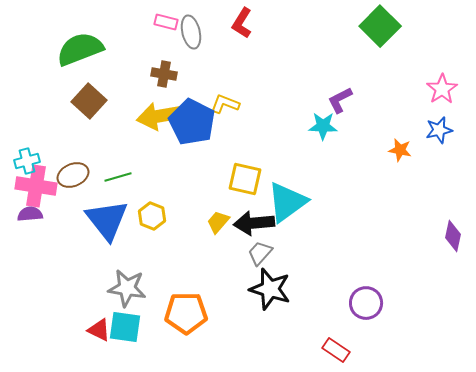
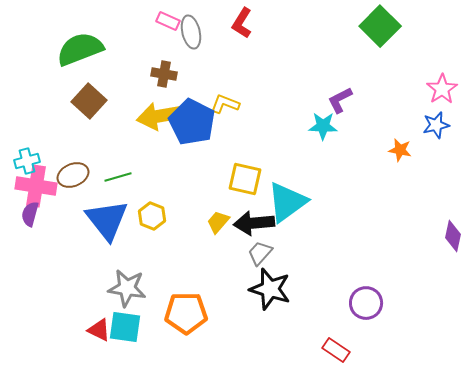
pink rectangle: moved 2 px right, 1 px up; rotated 10 degrees clockwise
blue star: moved 3 px left, 5 px up
purple semicircle: rotated 70 degrees counterclockwise
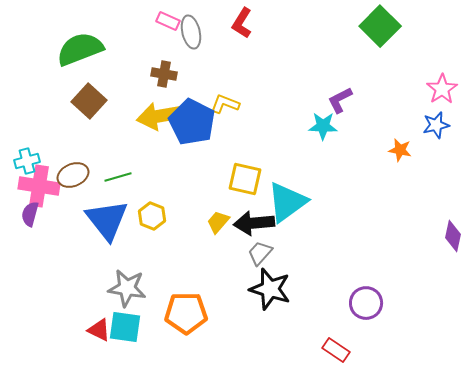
pink cross: moved 3 px right
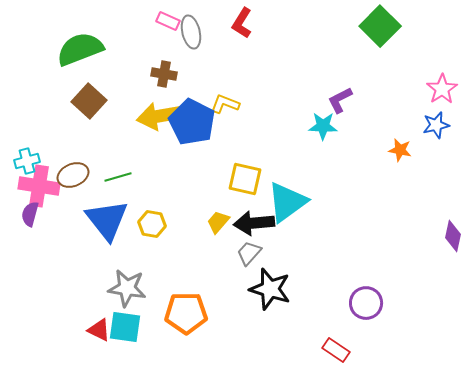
yellow hexagon: moved 8 px down; rotated 12 degrees counterclockwise
gray trapezoid: moved 11 px left
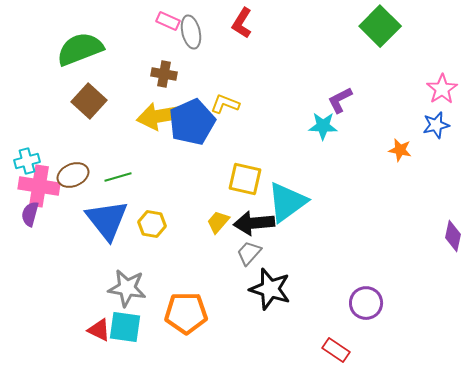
blue pentagon: rotated 21 degrees clockwise
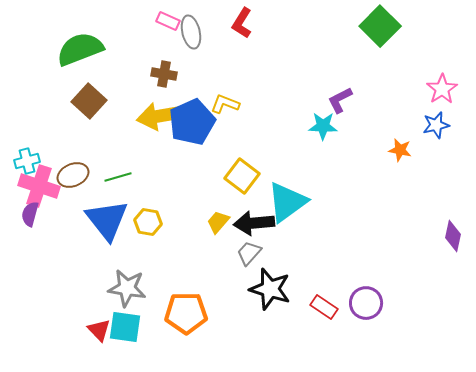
yellow square: moved 3 px left, 3 px up; rotated 24 degrees clockwise
pink cross: rotated 9 degrees clockwise
yellow hexagon: moved 4 px left, 2 px up
red triangle: rotated 20 degrees clockwise
red rectangle: moved 12 px left, 43 px up
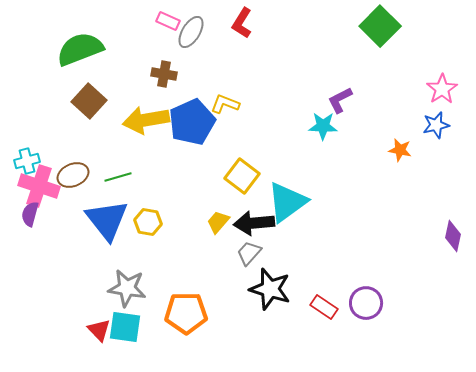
gray ellipse: rotated 44 degrees clockwise
yellow arrow: moved 14 px left, 4 px down
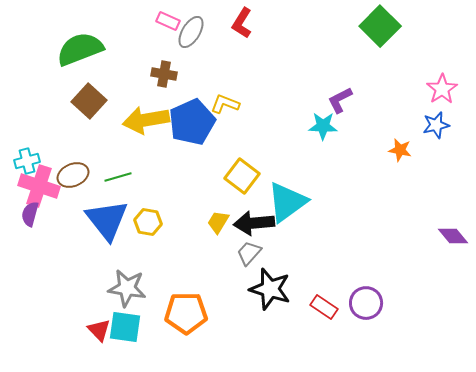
yellow trapezoid: rotated 10 degrees counterclockwise
purple diamond: rotated 52 degrees counterclockwise
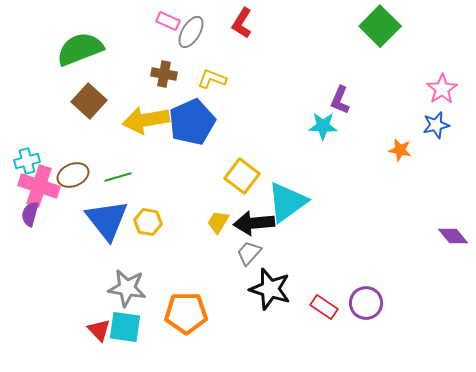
purple L-shape: rotated 40 degrees counterclockwise
yellow L-shape: moved 13 px left, 25 px up
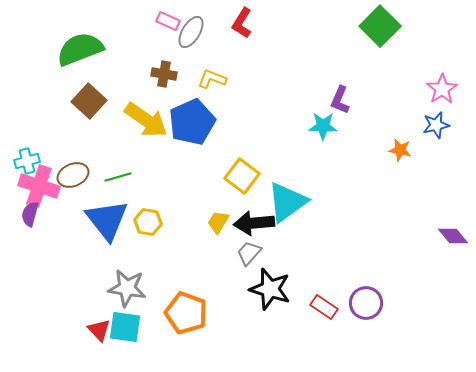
yellow arrow: rotated 135 degrees counterclockwise
orange pentagon: rotated 21 degrees clockwise
